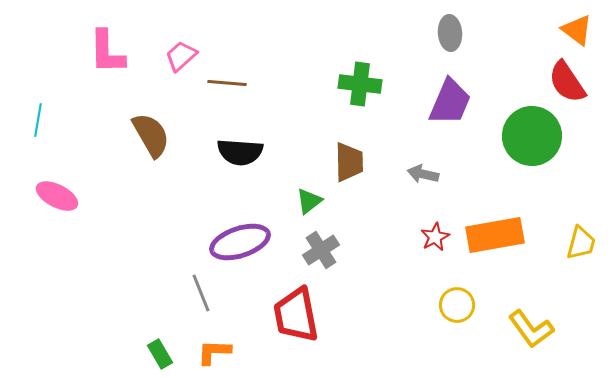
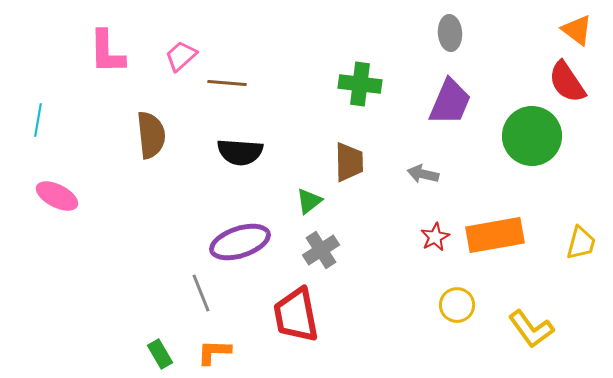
brown semicircle: rotated 24 degrees clockwise
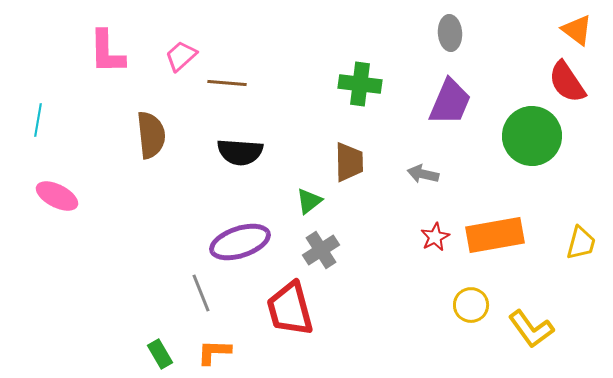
yellow circle: moved 14 px right
red trapezoid: moved 6 px left, 6 px up; rotated 4 degrees counterclockwise
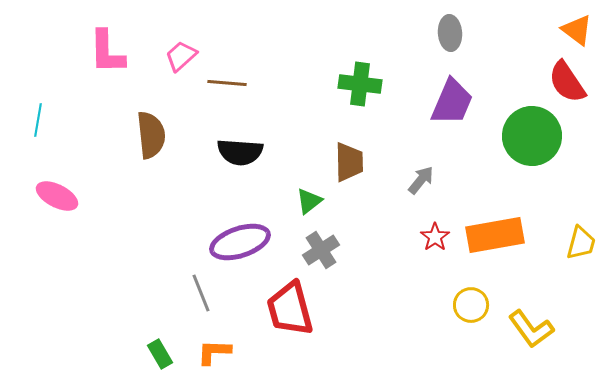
purple trapezoid: moved 2 px right
gray arrow: moved 2 px left, 6 px down; rotated 116 degrees clockwise
red star: rotated 8 degrees counterclockwise
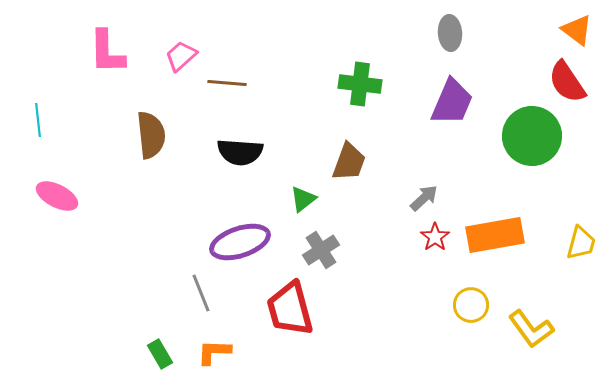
cyan line: rotated 16 degrees counterclockwise
brown trapezoid: rotated 21 degrees clockwise
gray arrow: moved 3 px right, 18 px down; rotated 8 degrees clockwise
green triangle: moved 6 px left, 2 px up
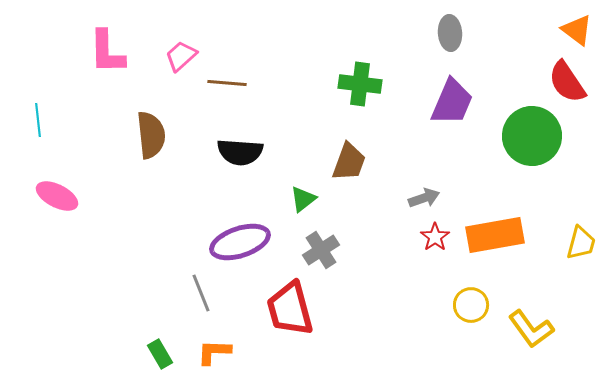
gray arrow: rotated 24 degrees clockwise
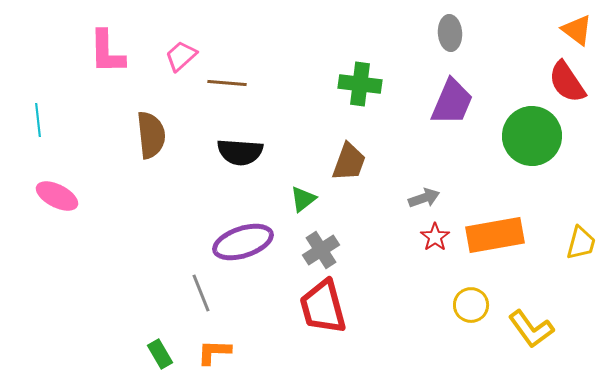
purple ellipse: moved 3 px right
red trapezoid: moved 33 px right, 2 px up
